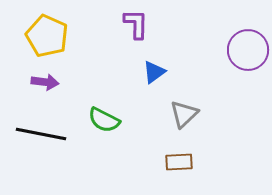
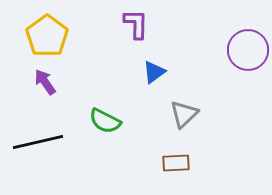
yellow pentagon: rotated 12 degrees clockwise
purple arrow: rotated 132 degrees counterclockwise
green semicircle: moved 1 px right, 1 px down
black line: moved 3 px left, 8 px down; rotated 24 degrees counterclockwise
brown rectangle: moved 3 px left, 1 px down
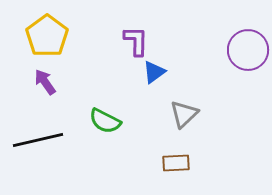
purple L-shape: moved 17 px down
black line: moved 2 px up
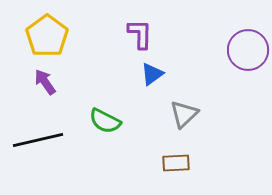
purple L-shape: moved 4 px right, 7 px up
blue triangle: moved 2 px left, 2 px down
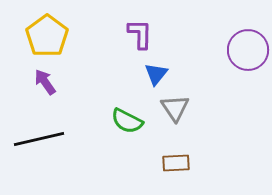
blue triangle: moved 4 px right; rotated 15 degrees counterclockwise
gray triangle: moved 9 px left, 6 px up; rotated 20 degrees counterclockwise
green semicircle: moved 22 px right
black line: moved 1 px right, 1 px up
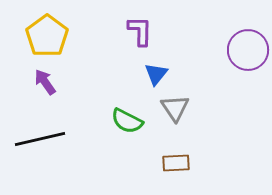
purple L-shape: moved 3 px up
black line: moved 1 px right
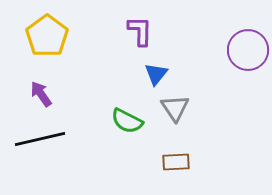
purple arrow: moved 4 px left, 12 px down
brown rectangle: moved 1 px up
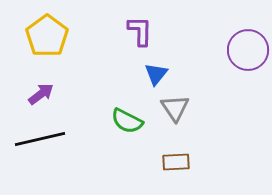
purple arrow: rotated 88 degrees clockwise
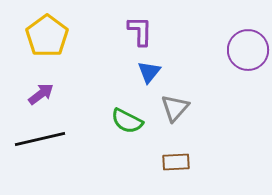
blue triangle: moved 7 px left, 2 px up
gray triangle: rotated 16 degrees clockwise
